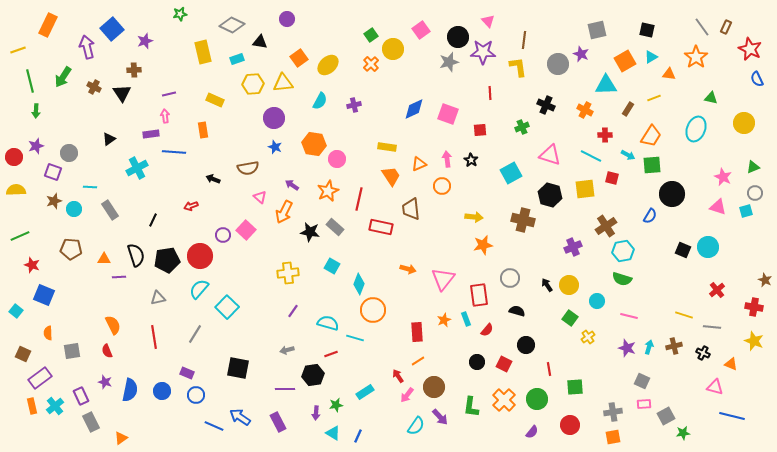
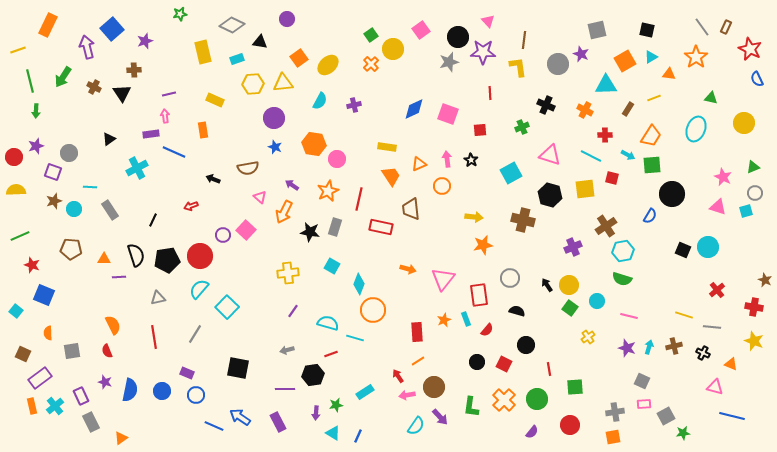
blue line at (174, 152): rotated 20 degrees clockwise
gray rectangle at (335, 227): rotated 66 degrees clockwise
green square at (570, 318): moved 10 px up
pink arrow at (407, 395): rotated 42 degrees clockwise
gray cross at (613, 412): moved 2 px right
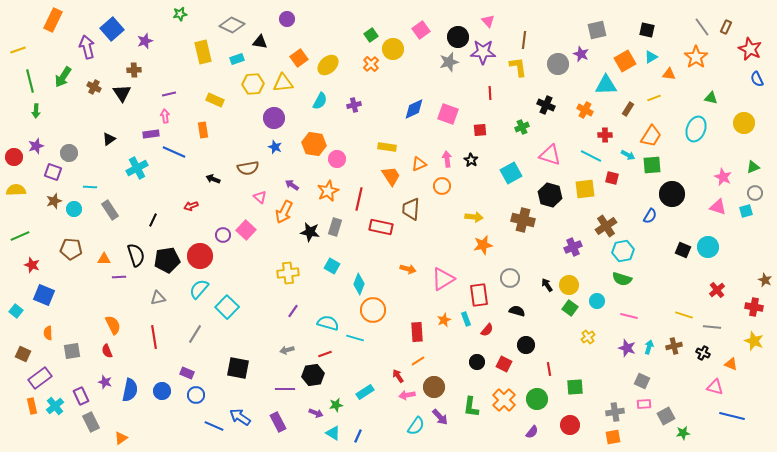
orange rectangle at (48, 25): moved 5 px right, 5 px up
brown trapezoid at (411, 209): rotated 10 degrees clockwise
pink triangle at (443, 279): rotated 20 degrees clockwise
red line at (331, 354): moved 6 px left
purple arrow at (316, 413): rotated 72 degrees counterclockwise
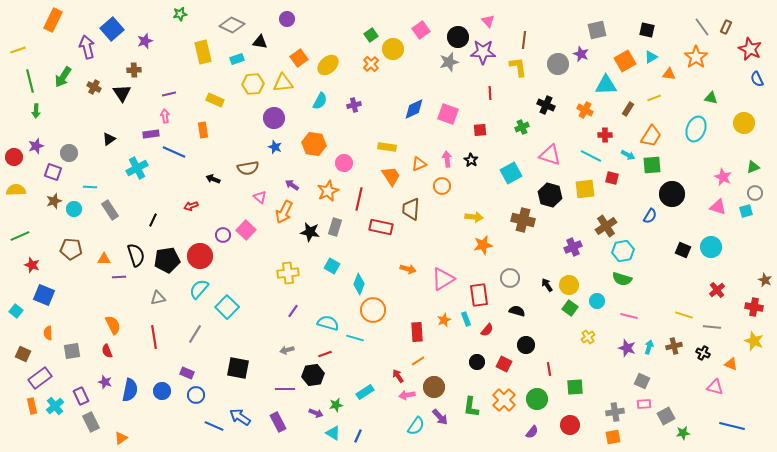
pink circle at (337, 159): moved 7 px right, 4 px down
cyan circle at (708, 247): moved 3 px right
blue line at (732, 416): moved 10 px down
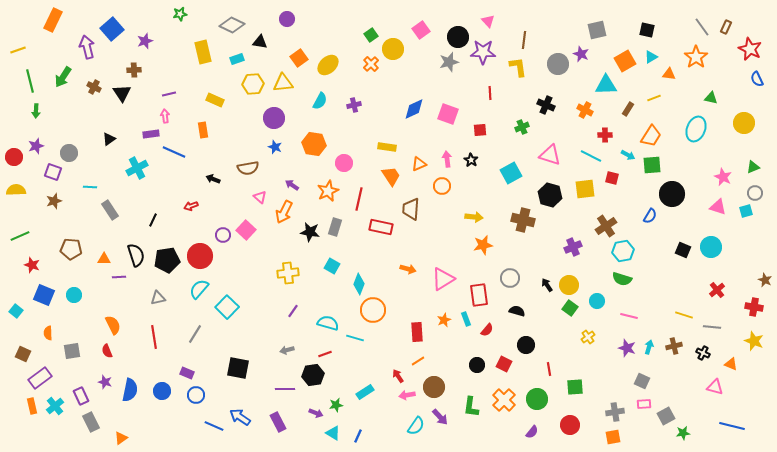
cyan circle at (74, 209): moved 86 px down
black circle at (477, 362): moved 3 px down
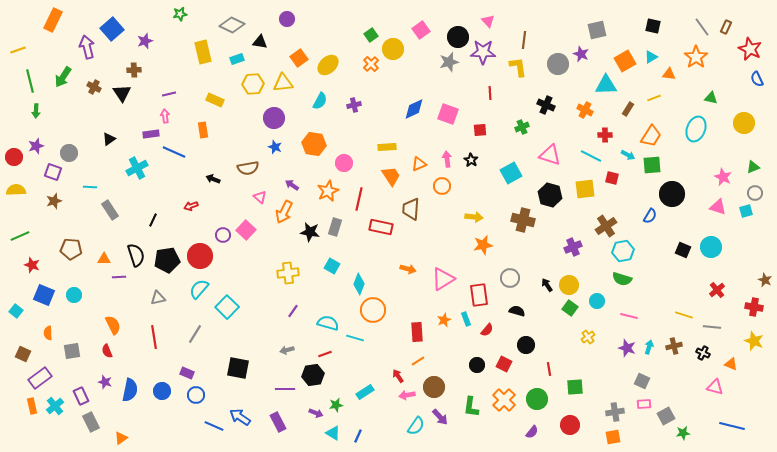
black square at (647, 30): moved 6 px right, 4 px up
yellow rectangle at (387, 147): rotated 12 degrees counterclockwise
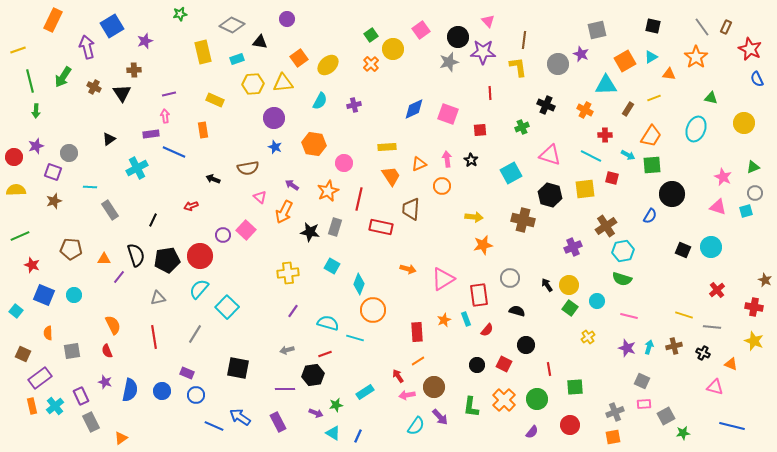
blue square at (112, 29): moved 3 px up; rotated 10 degrees clockwise
purple line at (119, 277): rotated 48 degrees counterclockwise
gray cross at (615, 412): rotated 12 degrees counterclockwise
